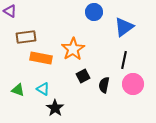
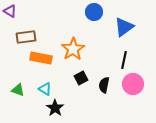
black square: moved 2 px left, 2 px down
cyan triangle: moved 2 px right
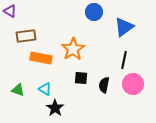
brown rectangle: moved 1 px up
black square: rotated 32 degrees clockwise
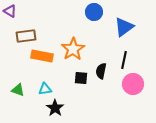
orange rectangle: moved 1 px right, 2 px up
black semicircle: moved 3 px left, 14 px up
cyan triangle: rotated 40 degrees counterclockwise
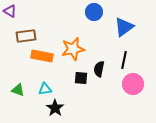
orange star: rotated 20 degrees clockwise
black semicircle: moved 2 px left, 2 px up
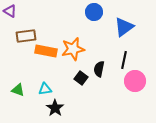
orange rectangle: moved 4 px right, 5 px up
black square: rotated 32 degrees clockwise
pink circle: moved 2 px right, 3 px up
